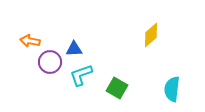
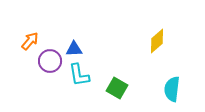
yellow diamond: moved 6 px right, 6 px down
orange arrow: rotated 120 degrees clockwise
purple circle: moved 1 px up
cyan L-shape: moved 2 px left; rotated 80 degrees counterclockwise
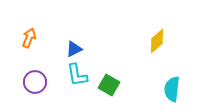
orange arrow: moved 1 px left, 3 px up; rotated 18 degrees counterclockwise
blue triangle: rotated 24 degrees counterclockwise
purple circle: moved 15 px left, 21 px down
cyan L-shape: moved 2 px left
green square: moved 8 px left, 3 px up
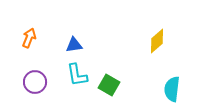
blue triangle: moved 4 px up; rotated 18 degrees clockwise
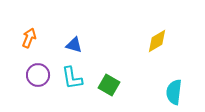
yellow diamond: rotated 10 degrees clockwise
blue triangle: rotated 24 degrees clockwise
cyan L-shape: moved 5 px left, 3 px down
purple circle: moved 3 px right, 7 px up
cyan semicircle: moved 2 px right, 3 px down
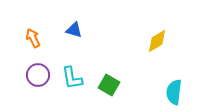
orange arrow: moved 4 px right; rotated 48 degrees counterclockwise
blue triangle: moved 15 px up
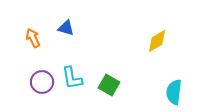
blue triangle: moved 8 px left, 2 px up
purple circle: moved 4 px right, 7 px down
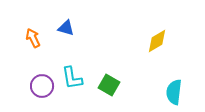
purple circle: moved 4 px down
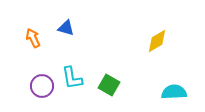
cyan semicircle: rotated 80 degrees clockwise
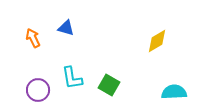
purple circle: moved 4 px left, 4 px down
